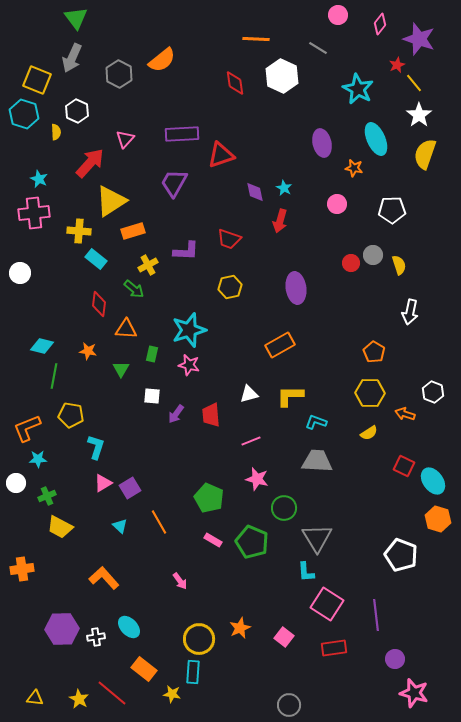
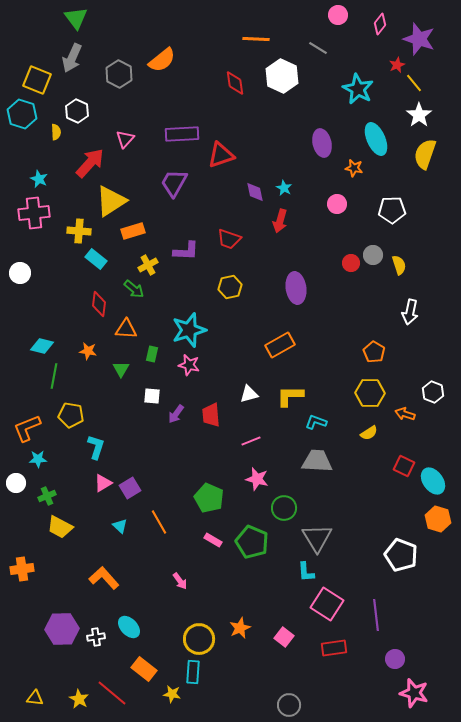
cyan hexagon at (24, 114): moved 2 px left
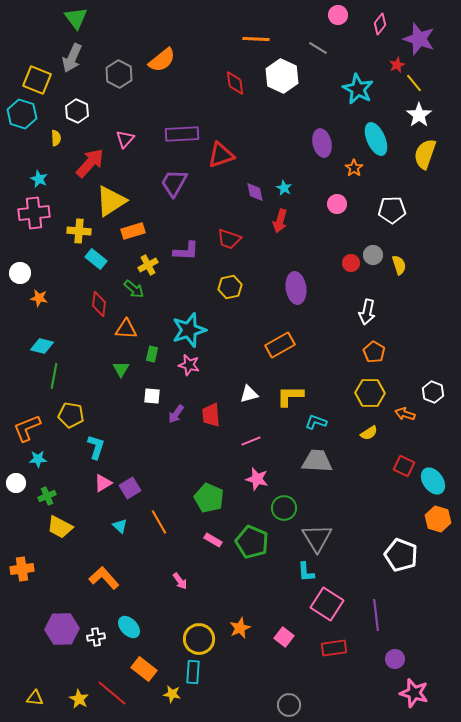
yellow semicircle at (56, 132): moved 6 px down
orange star at (354, 168): rotated 24 degrees clockwise
white arrow at (410, 312): moved 43 px left
orange star at (88, 351): moved 49 px left, 53 px up
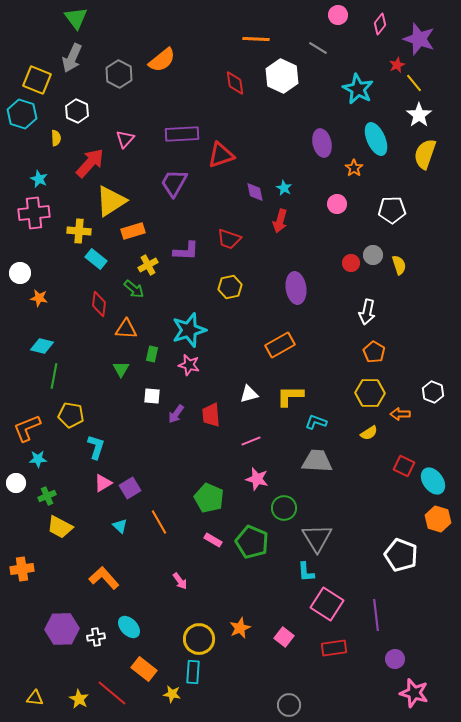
orange arrow at (405, 414): moved 5 px left; rotated 18 degrees counterclockwise
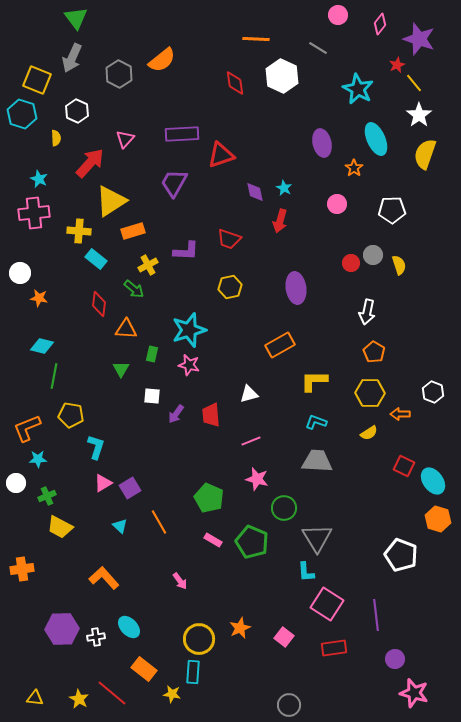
yellow L-shape at (290, 396): moved 24 px right, 15 px up
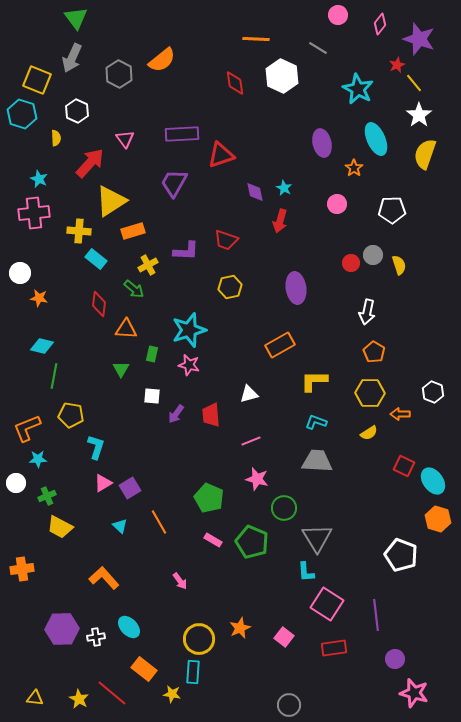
pink triangle at (125, 139): rotated 18 degrees counterclockwise
red trapezoid at (229, 239): moved 3 px left, 1 px down
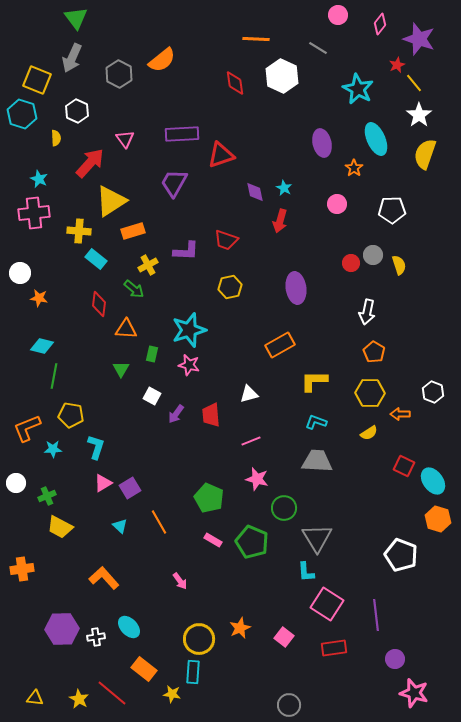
white square at (152, 396): rotated 24 degrees clockwise
cyan star at (38, 459): moved 15 px right, 10 px up
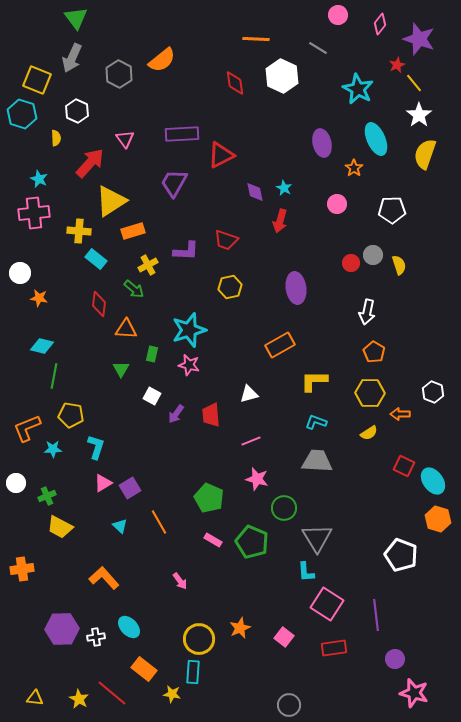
red triangle at (221, 155): rotated 8 degrees counterclockwise
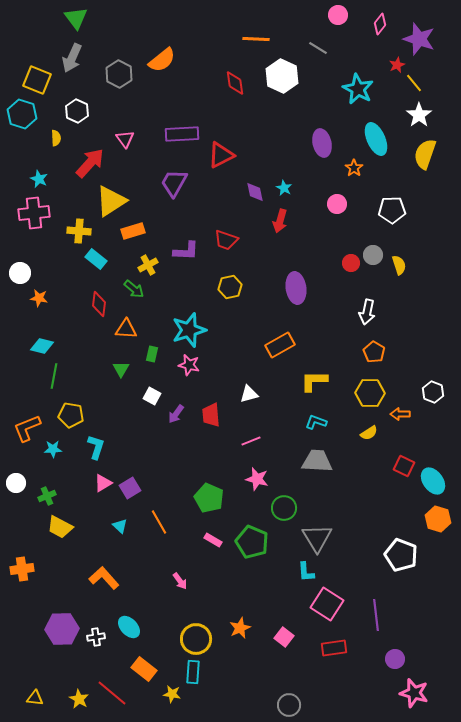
yellow circle at (199, 639): moved 3 px left
